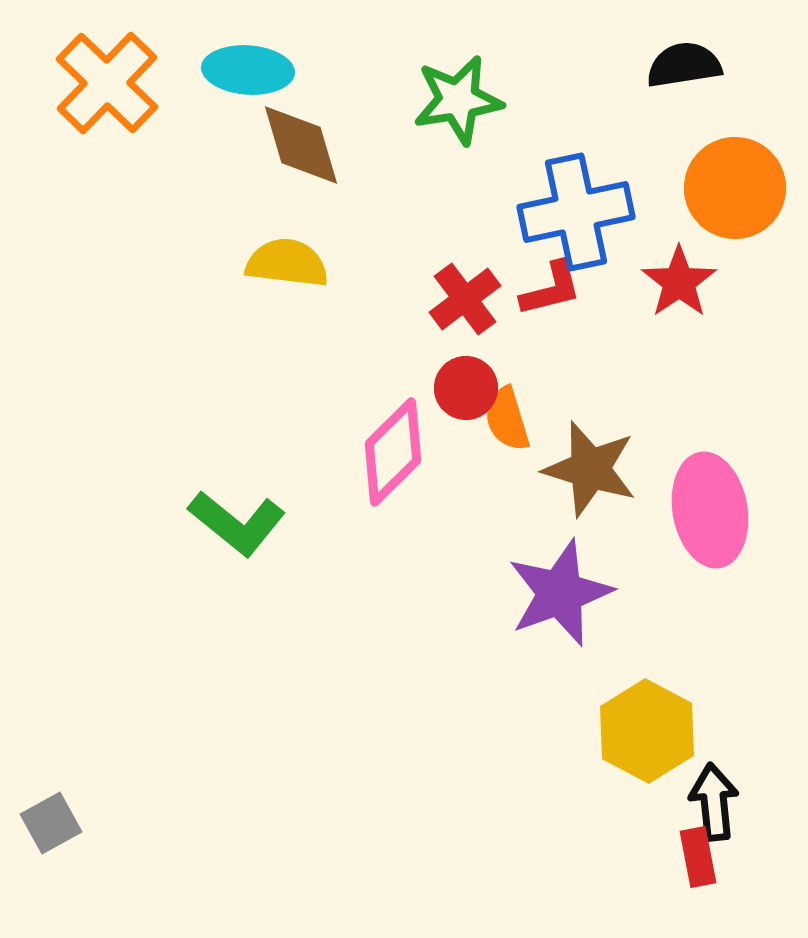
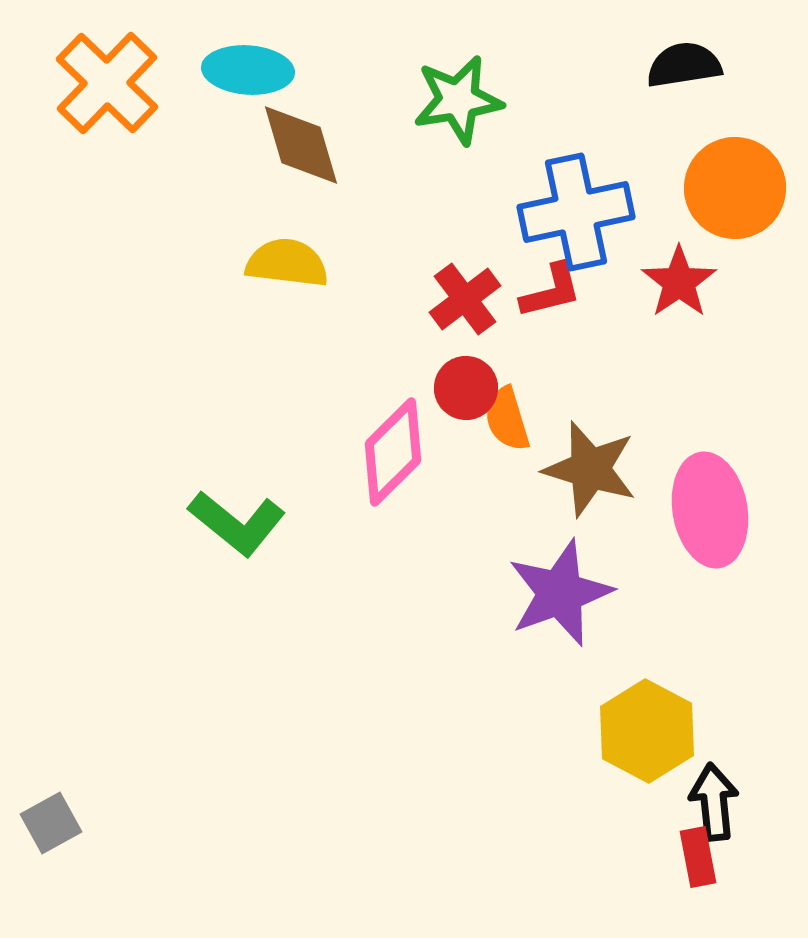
red L-shape: moved 2 px down
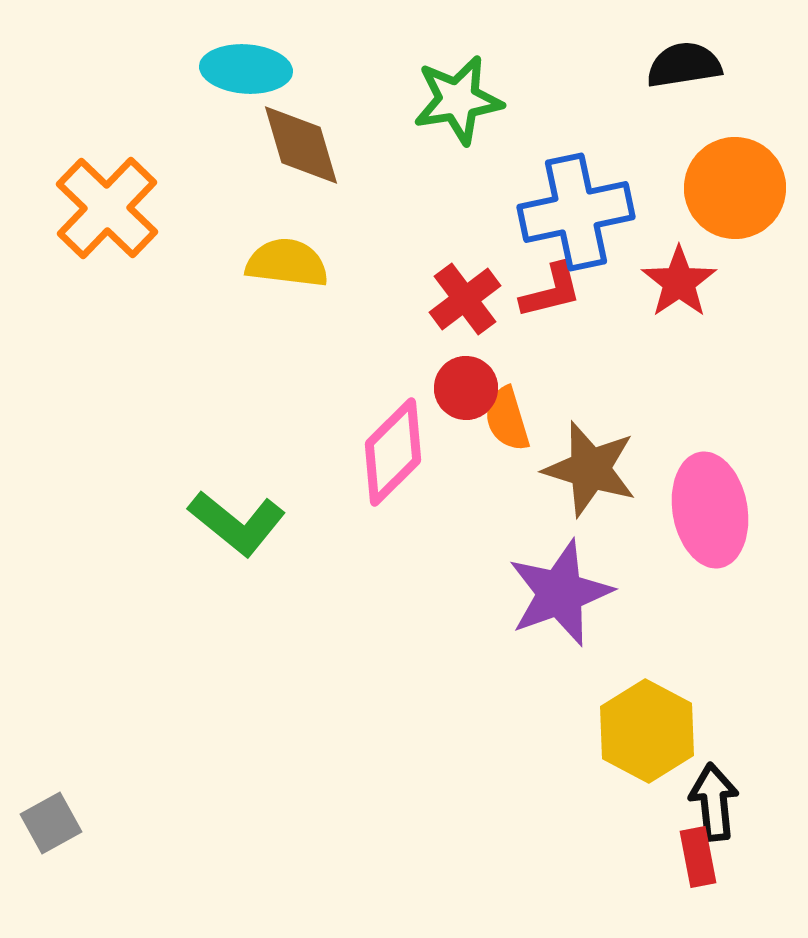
cyan ellipse: moved 2 px left, 1 px up
orange cross: moved 125 px down
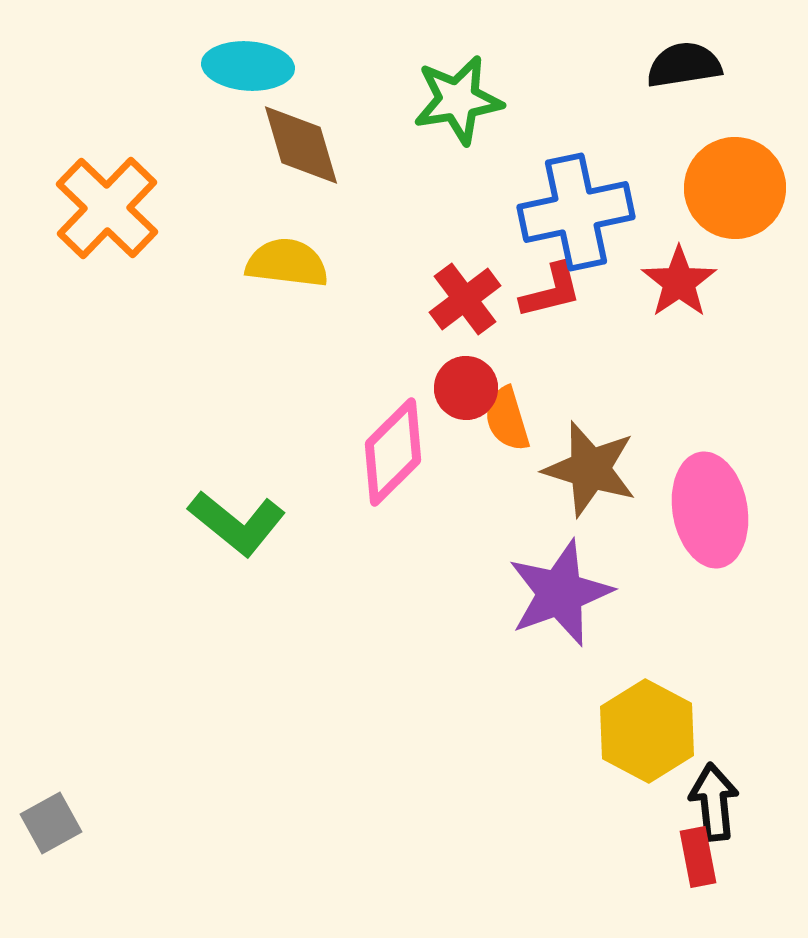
cyan ellipse: moved 2 px right, 3 px up
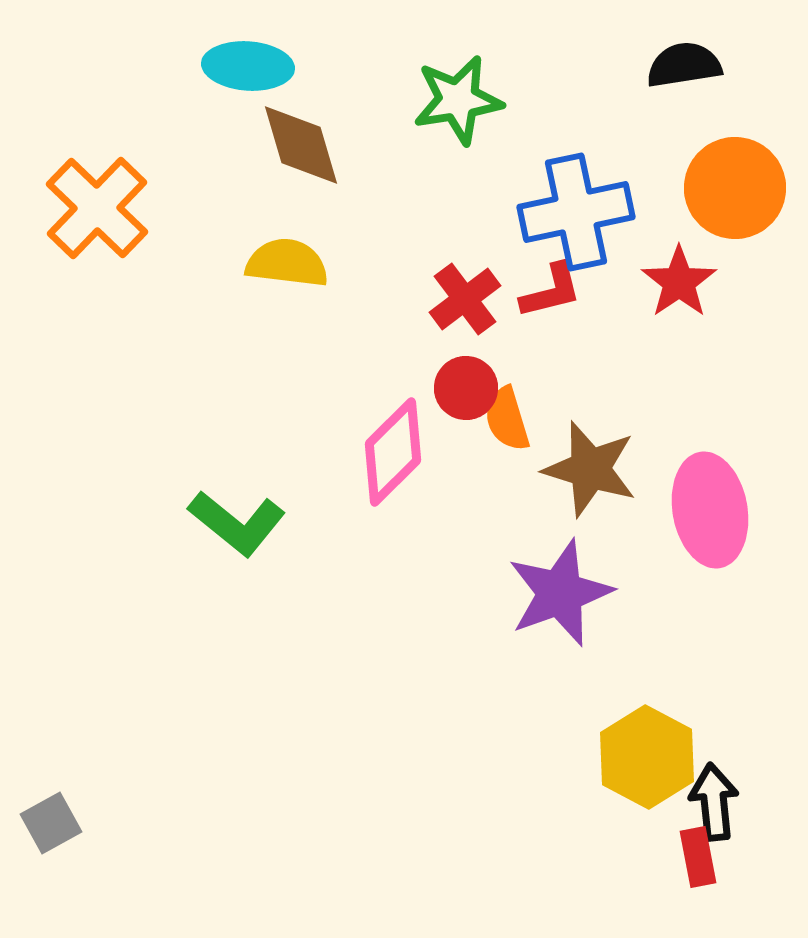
orange cross: moved 10 px left
yellow hexagon: moved 26 px down
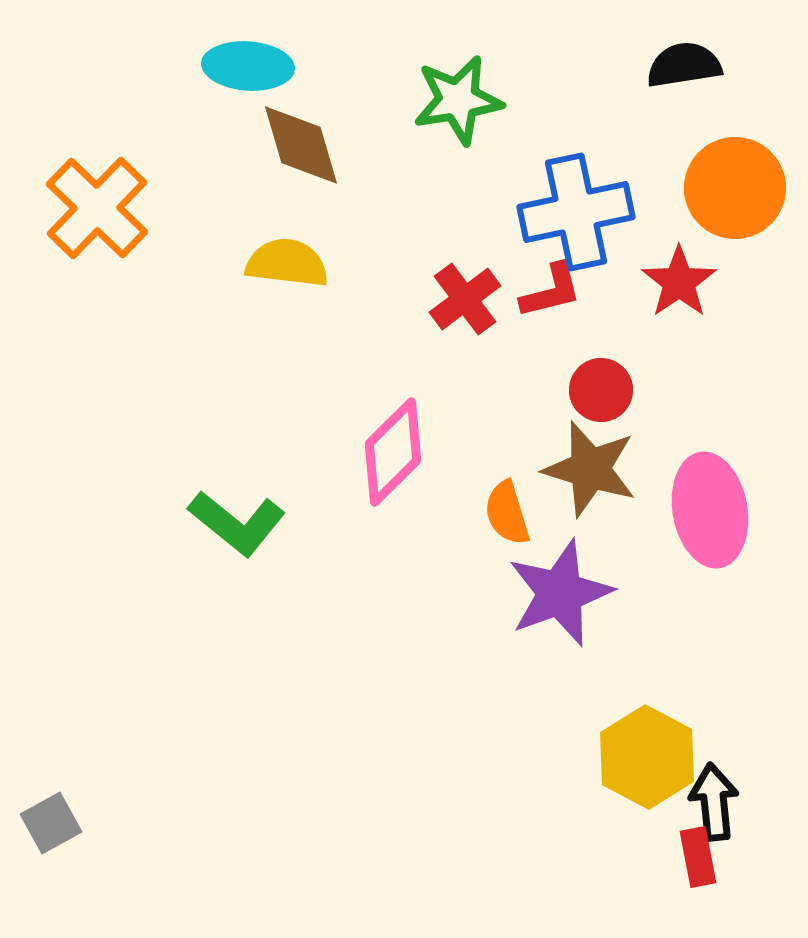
red circle: moved 135 px right, 2 px down
orange semicircle: moved 94 px down
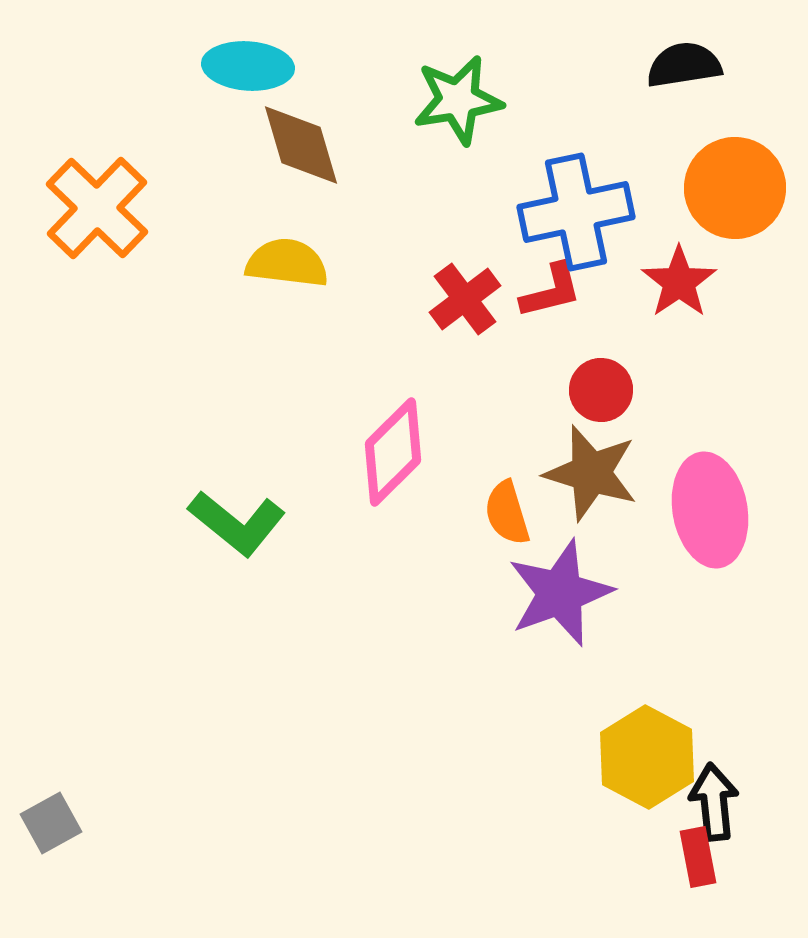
brown star: moved 1 px right, 4 px down
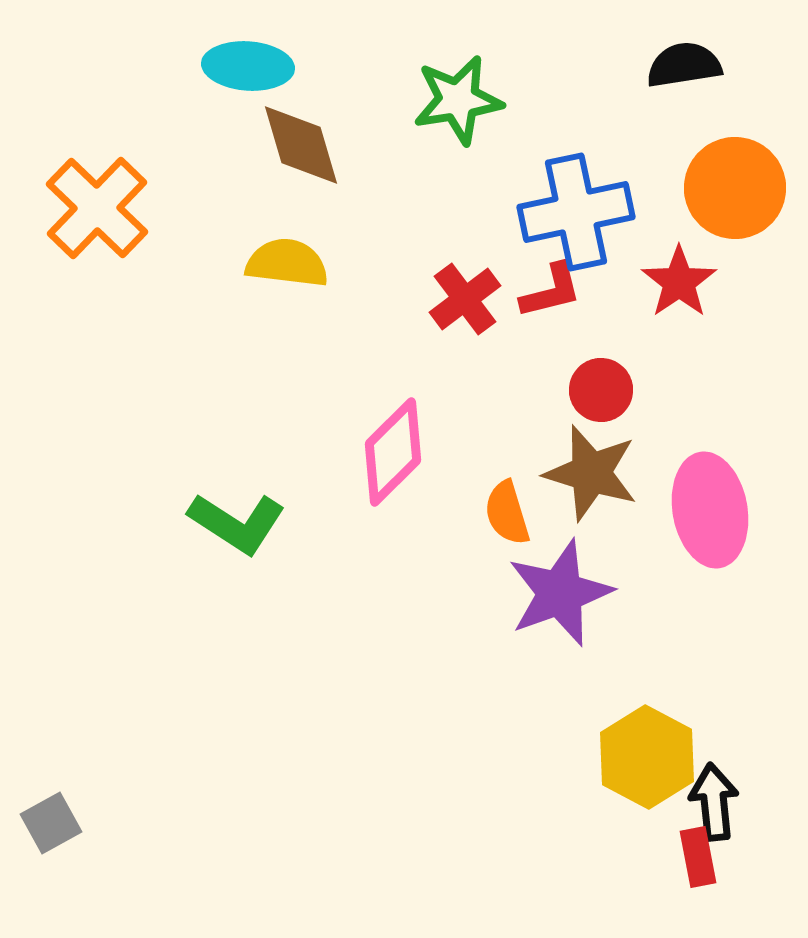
green L-shape: rotated 6 degrees counterclockwise
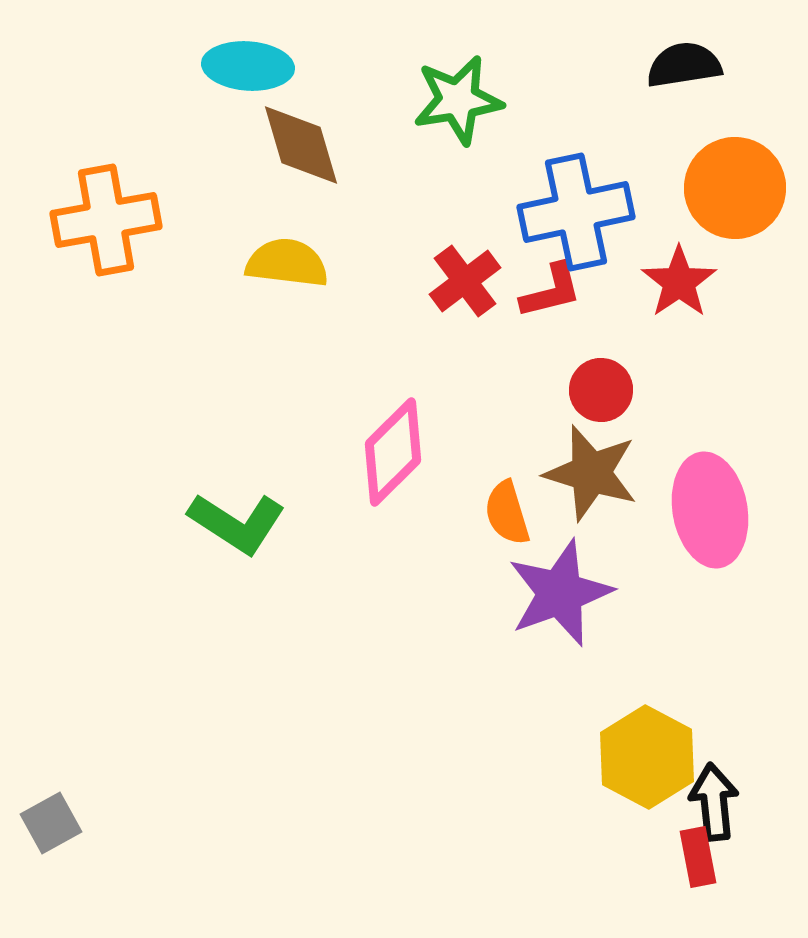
orange cross: moved 9 px right, 12 px down; rotated 36 degrees clockwise
red cross: moved 18 px up
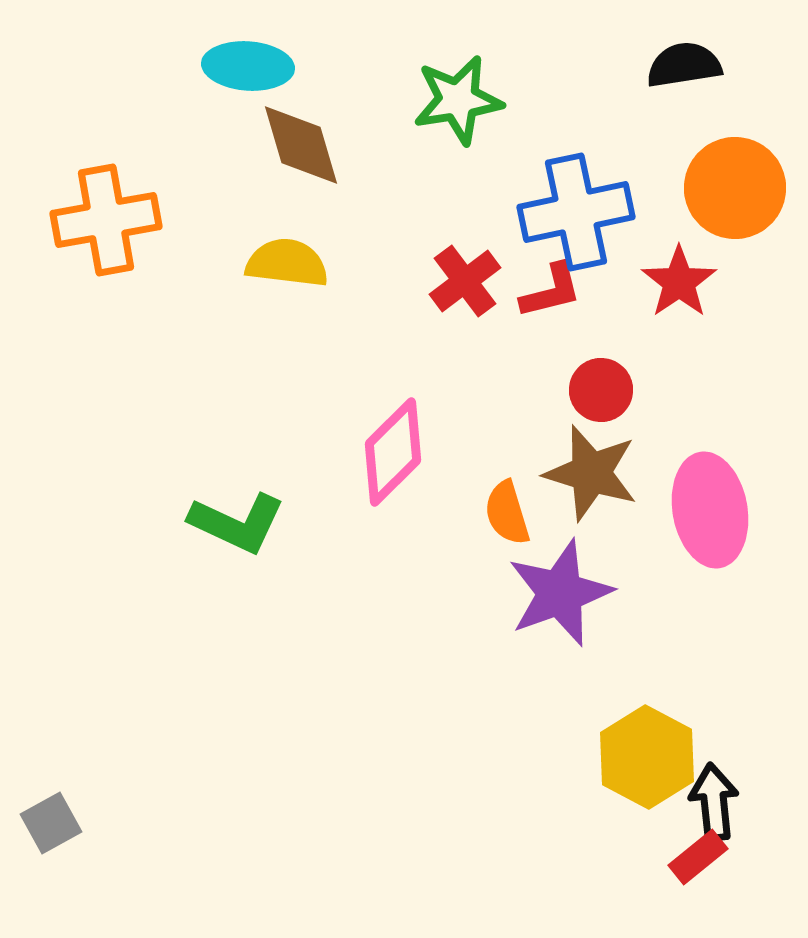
green L-shape: rotated 8 degrees counterclockwise
red rectangle: rotated 62 degrees clockwise
